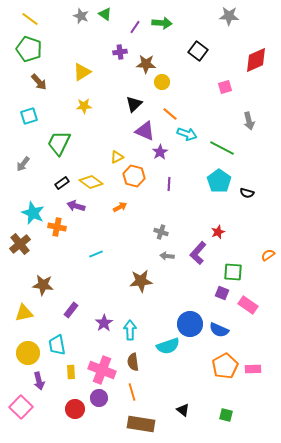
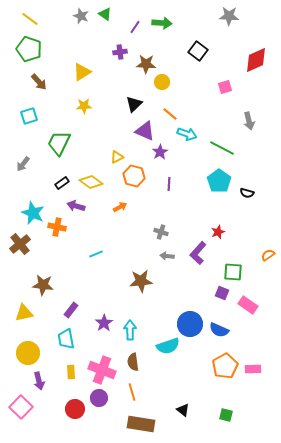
cyan trapezoid at (57, 345): moved 9 px right, 6 px up
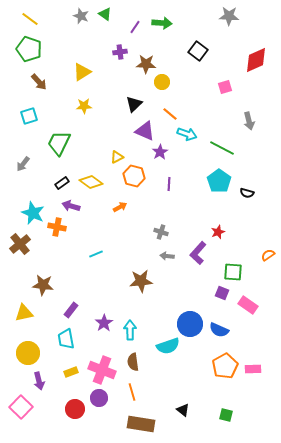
purple arrow at (76, 206): moved 5 px left
yellow rectangle at (71, 372): rotated 72 degrees clockwise
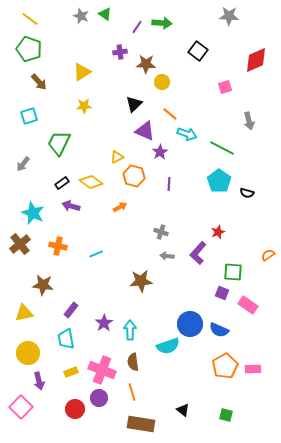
purple line at (135, 27): moved 2 px right
orange cross at (57, 227): moved 1 px right, 19 px down
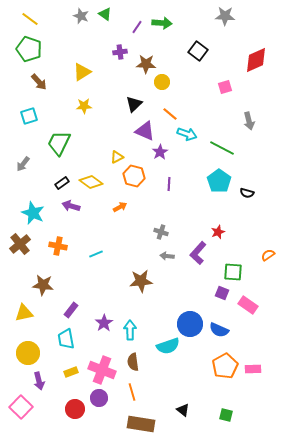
gray star at (229, 16): moved 4 px left
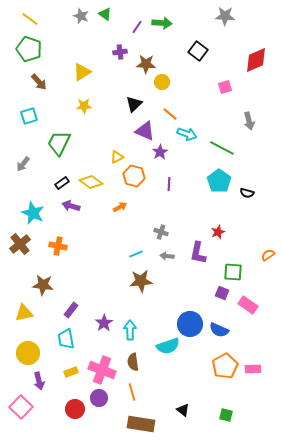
purple L-shape at (198, 253): rotated 30 degrees counterclockwise
cyan line at (96, 254): moved 40 px right
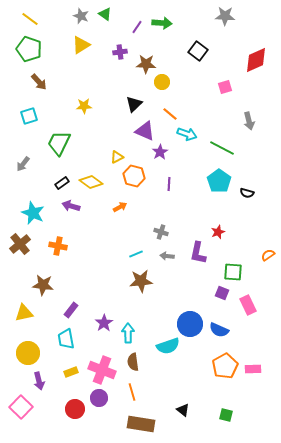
yellow triangle at (82, 72): moved 1 px left, 27 px up
pink rectangle at (248, 305): rotated 30 degrees clockwise
cyan arrow at (130, 330): moved 2 px left, 3 px down
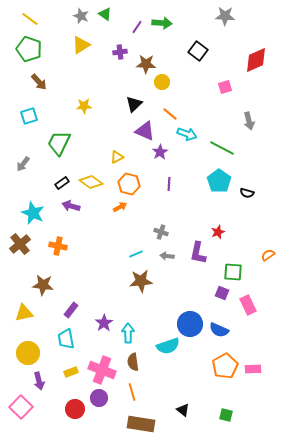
orange hexagon at (134, 176): moved 5 px left, 8 px down
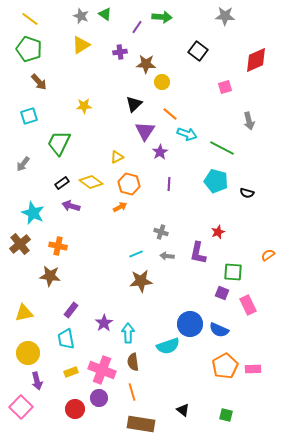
green arrow at (162, 23): moved 6 px up
purple triangle at (145, 131): rotated 40 degrees clockwise
cyan pentagon at (219, 181): moved 3 px left; rotated 20 degrees counterclockwise
brown star at (43, 285): moved 7 px right, 9 px up
purple arrow at (39, 381): moved 2 px left
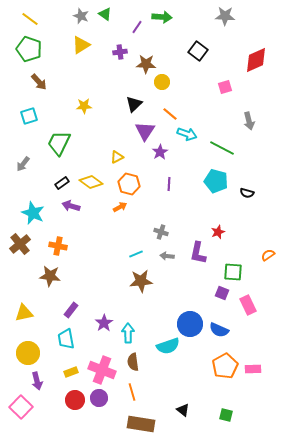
red circle at (75, 409): moved 9 px up
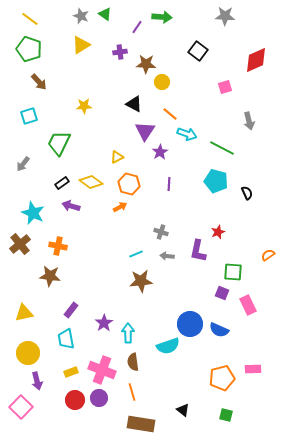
black triangle at (134, 104): rotated 48 degrees counterclockwise
black semicircle at (247, 193): rotated 128 degrees counterclockwise
purple L-shape at (198, 253): moved 2 px up
orange pentagon at (225, 366): moved 3 px left, 12 px down; rotated 15 degrees clockwise
